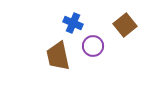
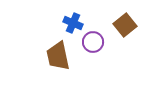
purple circle: moved 4 px up
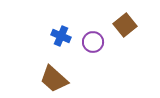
blue cross: moved 12 px left, 13 px down
brown trapezoid: moved 4 px left, 23 px down; rotated 36 degrees counterclockwise
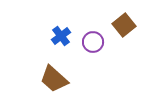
brown square: moved 1 px left
blue cross: rotated 30 degrees clockwise
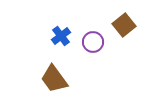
brown trapezoid: rotated 12 degrees clockwise
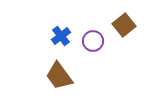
purple circle: moved 1 px up
brown trapezoid: moved 5 px right, 3 px up
